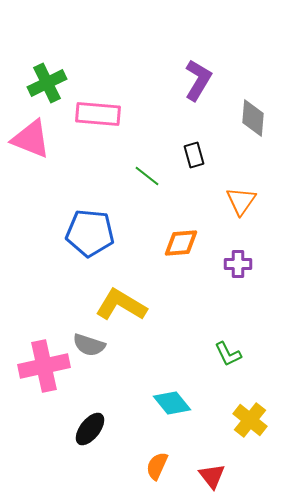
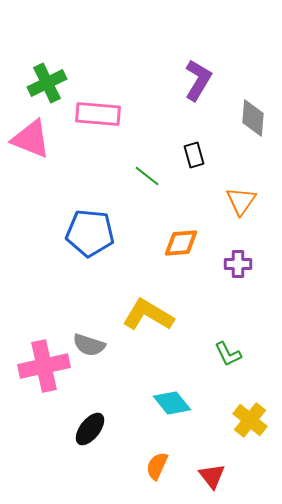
yellow L-shape: moved 27 px right, 10 px down
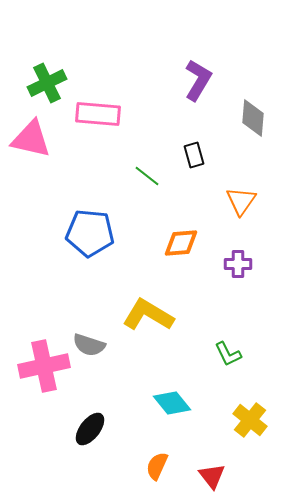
pink triangle: rotated 9 degrees counterclockwise
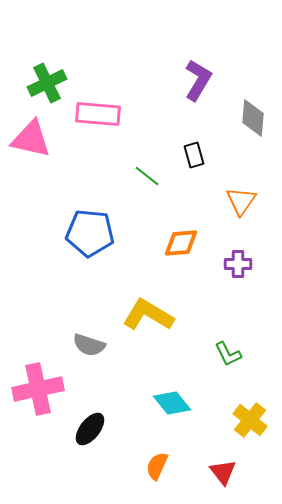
pink cross: moved 6 px left, 23 px down
red triangle: moved 11 px right, 4 px up
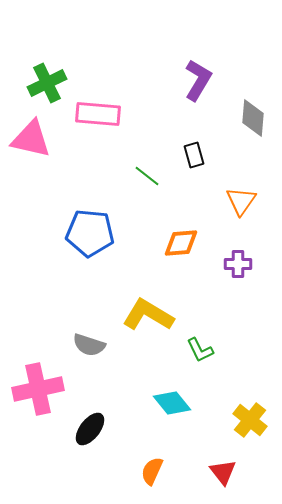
green L-shape: moved 28 px left, 4 px up
orange semicircle: moved 5 px left, 5 px down
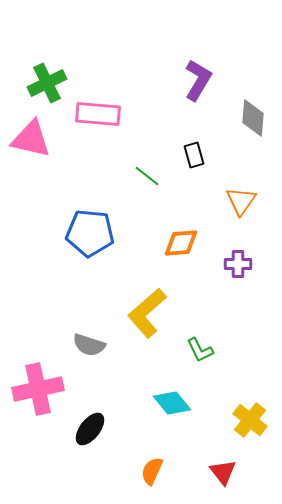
yellow L-shape: moved 1 px left, 2 px up; rotated 72 degrees counterclockwise
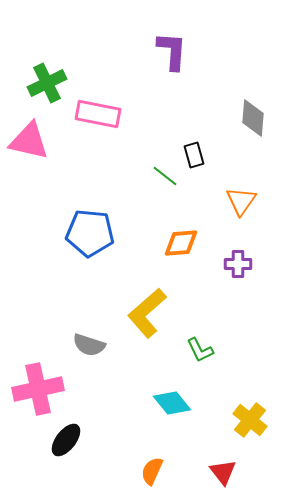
purple L-shape: moved 26 px left, 29 px up; rotated 27 degrees counterclockwise
pink rectangle: rotated 6 degrees clockwise
pink triangle: moved 2 px left, 2 px down
green line: moved 18 px right
black ellipse: moved 24 px left, 11 px down
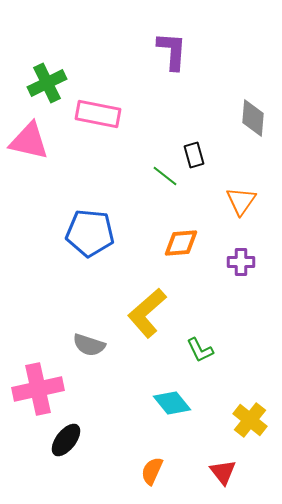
purple cross: moved 3 px right, 2 px up
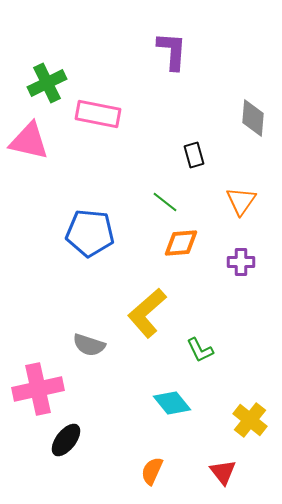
green line: moved 26 px down
